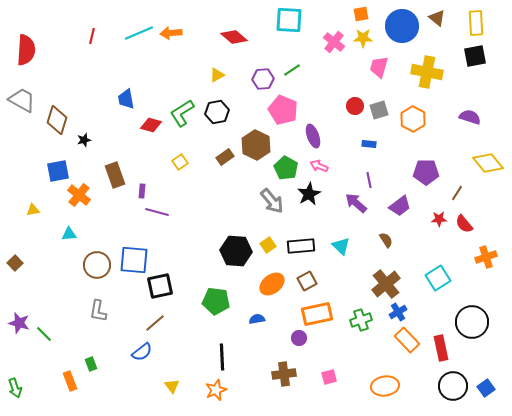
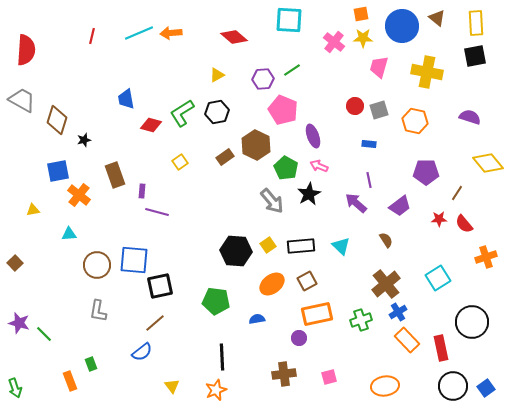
orange hexagon at (413, 119): moved 2 px right, 2 px down; rotated 15 degrees counterclockwise
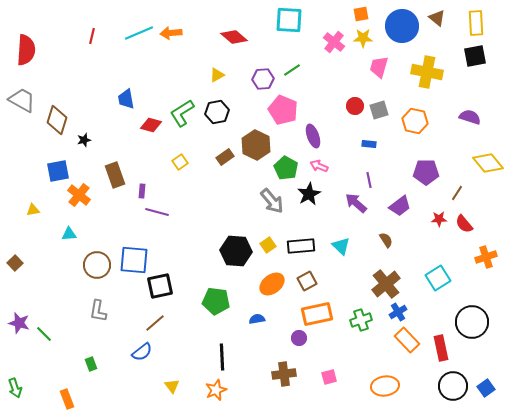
orange rectangle at (70, 381): moved 3 px left, 18 px down
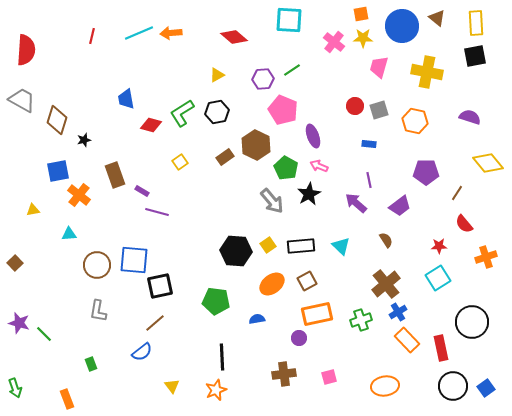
purple rectangle at (142, 191): rotated 64 degrees counterclockwise
red star at (439, 219): moved 27 px down
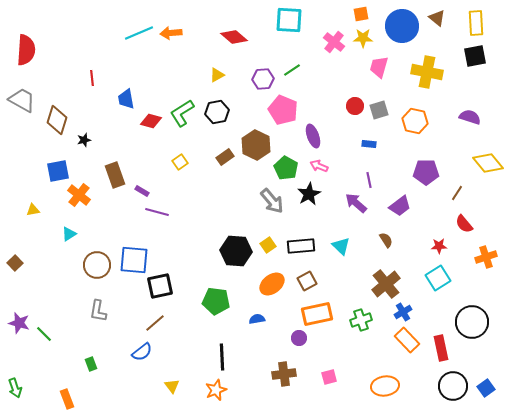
red line at (92, 36): moved 42 px down; rotated 21 degrees counterclockwise
red diamond at (151, 125): moved 4 px up
cyan triangle at (69, 234): rotated 28 degrees counterclockwise
blue cross at (398, 312): moved 5 px right
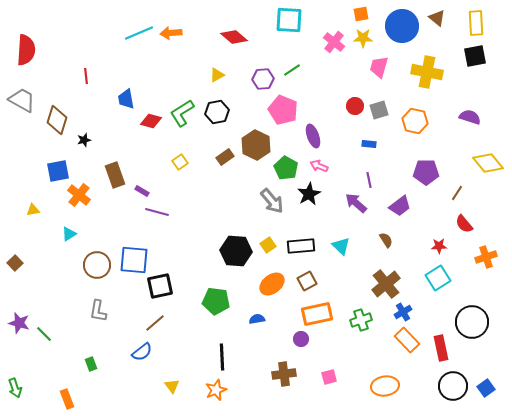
red line at (92, 78): moved 6 px left, 2 px up
purple circle at (299, 338): moved 2 px right, 1 px down
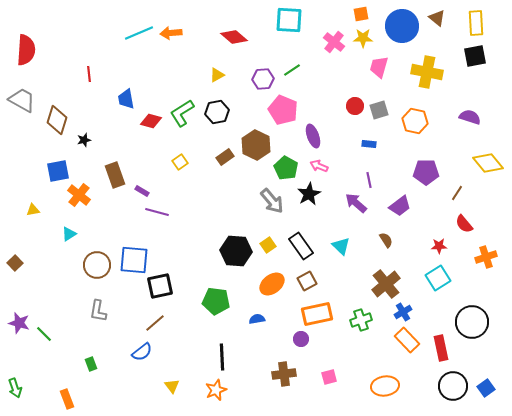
red line at (86, 76): moved 3 px right, 2 px up
black rectangle at (301, 246): rotated 60 degrees clockwise
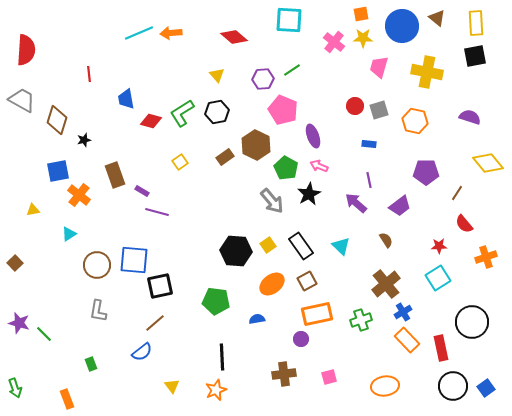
yellow triangle at (217, 75): rotated 42 degrees counterclockwise
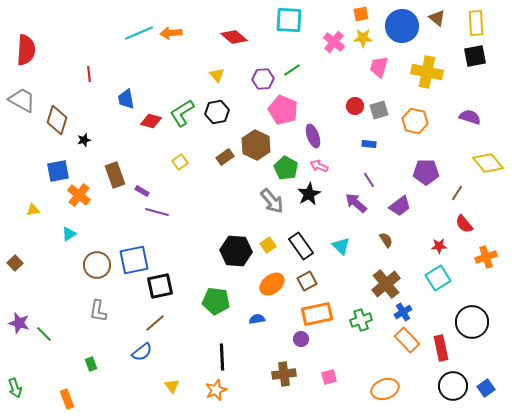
purple line at (369, 180): rotated 21 degrees counterclockwise
blue square at (134, 260): rotated 16 degrees counterclockwise
orange ellipse at (385, 386): moved 3 px down; rotated 12 degrees counterclockwise
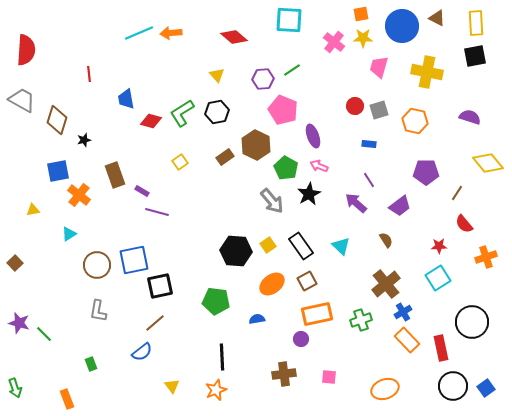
brown triangle at (437, 18): rotated 12 degrees counterclockwise
pink square at (329, 377): rotated 21 degrees clockwise
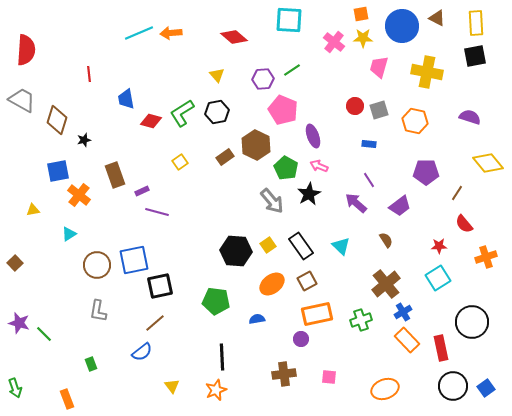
purple rectangle at (142, 191): rotated 56 degrees counterclockwise
